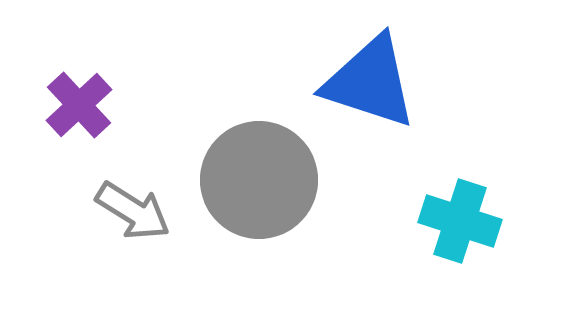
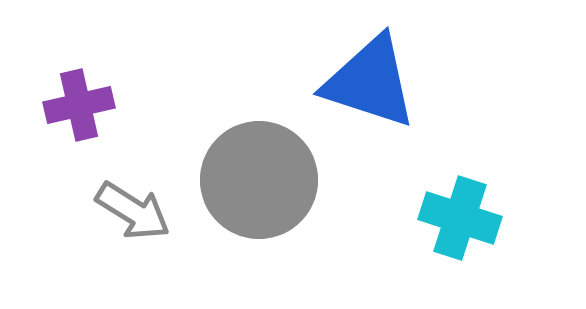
purple cross: rotated 30 degrees clockwise
cyan cross: moved 3 px up
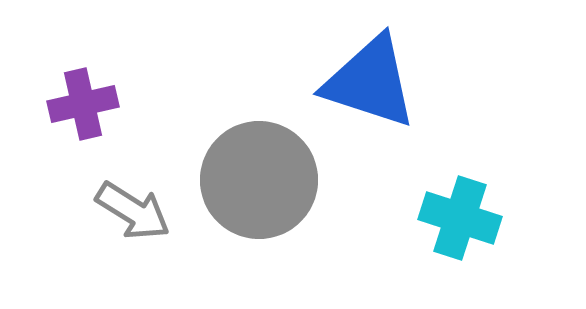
purple cross: moved 4 px right, 1 px up
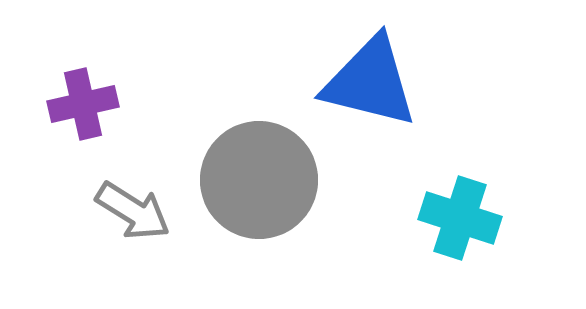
blue triangle: rotated 4 degrees counterclockwise
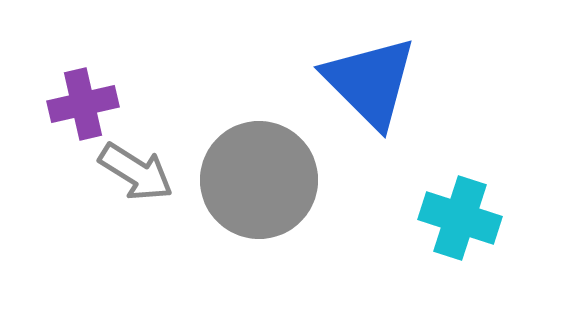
blue triangle: rotated 31 degrees clockwise
gray arrow: moved 3 px right, 39 px up
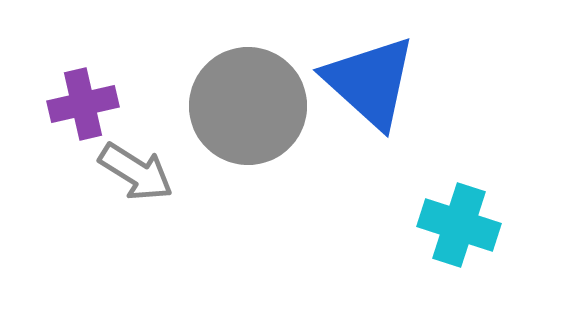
blue triangle: rotated 3 degrees counterclockwise
gray circle: moved 11 px left, 74 px up
cyan cross: moved 1 px left, 7 px down
